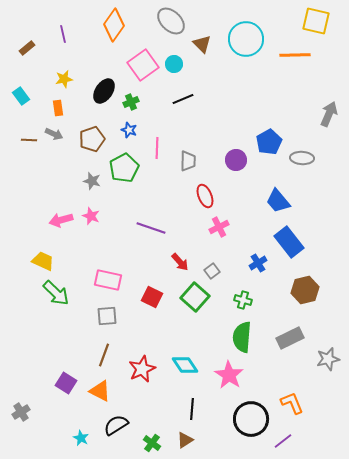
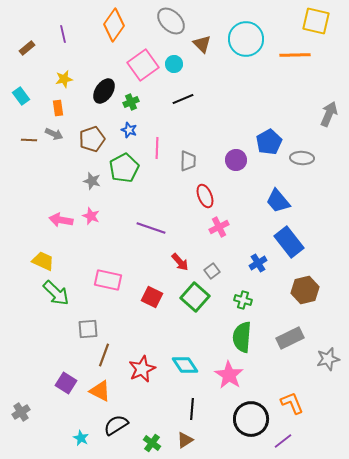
pink arrow at (61, 220): rotated 25 degrees clockwise
gray square at (107, 316): moved 19 px left, 13 px down
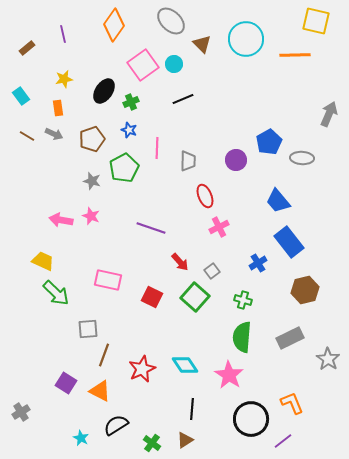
brown line at (29, 140): moved 2 px left, 4 px up; rotated 28 degrees clockwise
gray star at (328, 359): rotated 25 degrees counterclockwise
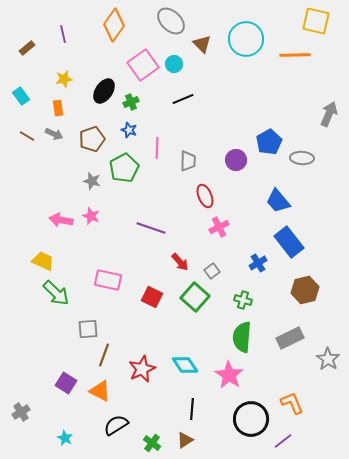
cyan star at (81, 438): moved 16 px left
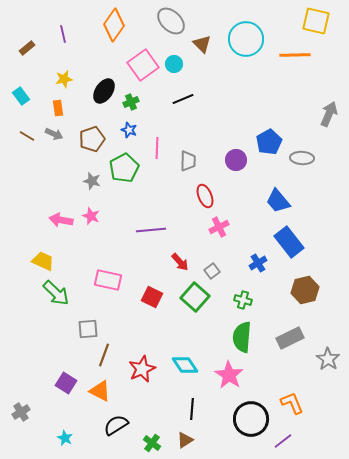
purple line at (151, 228): moved 2 px down; rotated 24 degrees counterclockwise
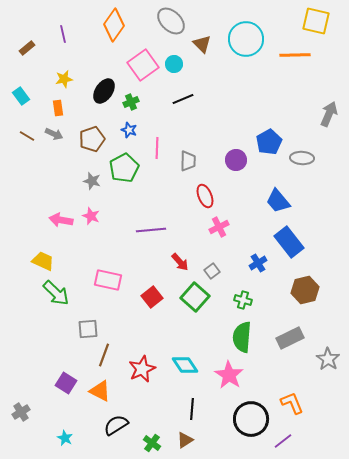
red square at (152, 297): rotated 25 degrees clockwise
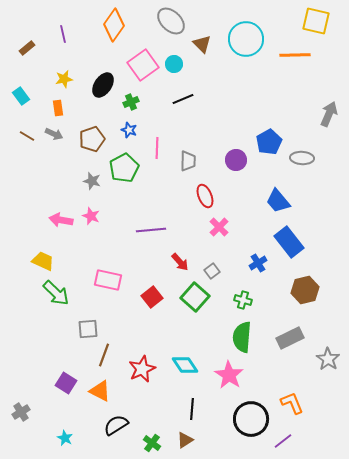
black ellipse at (104, 91): moved 1 px left, 6 px up
pink cross at (219, 227): rotated 18 degrees counterclockwise
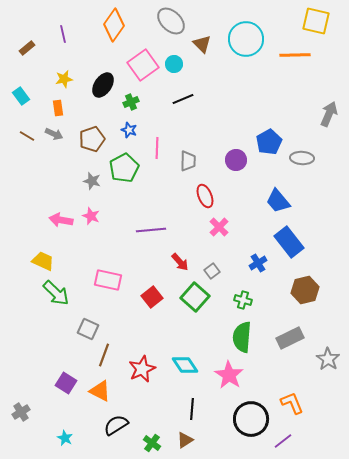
gray square at (88, 329): rotated 30 degrees clockwise
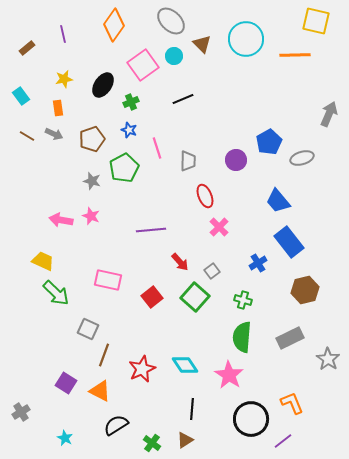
cyan circle at (174, 64): moved 8 px up
pink line at (157, 148): rotated 20 degrees counterclockwise
gray ellipse at (302, 158): rotated 20 degrees counterclockwise
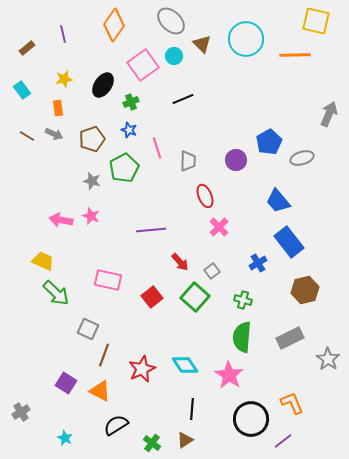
cyan rectangle at (21, 96): moved 1 px right, 6 px up
